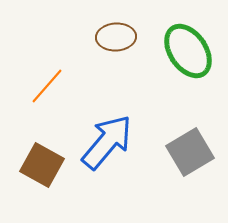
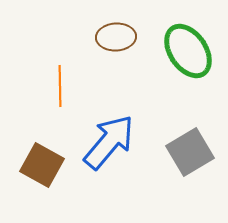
orange line: moved 13 px right; rotated 42 degrees counterclockwise
blue arrow: moved 2 px right
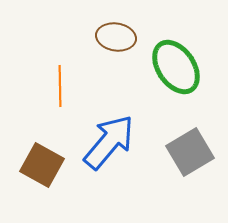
brown ellipse: rotated 12 degrees clockwise
green ellipse: moved 12 px left, 16 px down
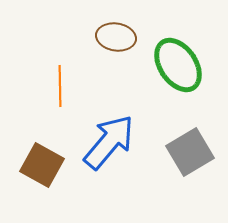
green ellipse: moved 2 px right, 2 px up
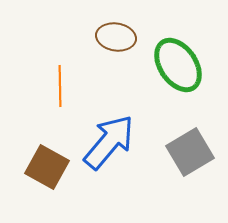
brown square: moved 5 px right, 2 px down
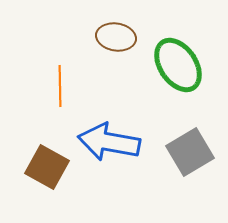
blue arrow: rotated 120 degrees counterclockwise
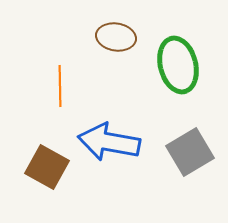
green ellipse: rotated 20 degrees clockwise
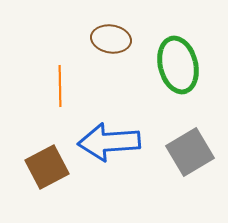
brown ellipse: moved 5 px left, 2 px down
blue arrow: rotated 14 degrees counterclockwise
brown square: rotated 33 degrees clockwise
